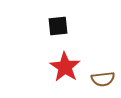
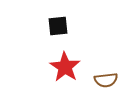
brown semicircle: moved 3 px right, 1 px down
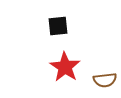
brown semicircle: moved 1 px left
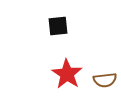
red star: moved 2 px right, 7 px down
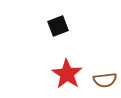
black square: rotated 15 degrees counterclockwise
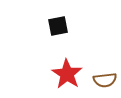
black square: rotated 10 degrees clockwise
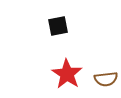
brown semicircle: moved 1 px right, 1 px up
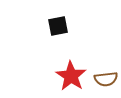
red star: moved 4 px right, 2 px down
